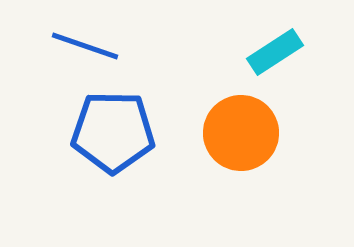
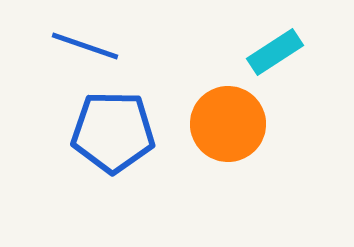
orange circle: moved 13 px left, 9 px up
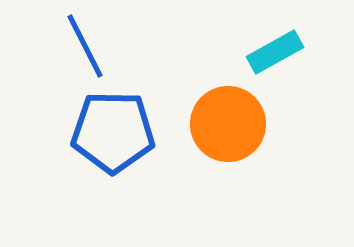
blue line: rotated 44 degrees clockwise
cyan rectangle: rotated 4 degrees clockwise
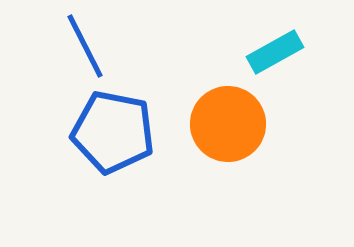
blue pentagon: rotated 10 degrees clockwise
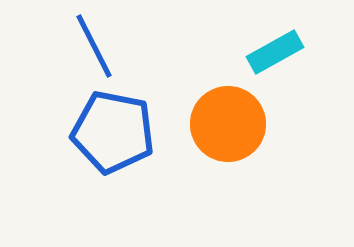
blue line: moved 9 px right
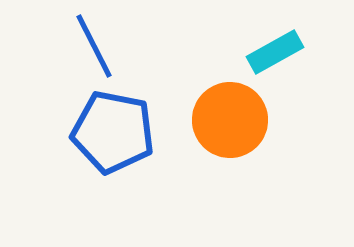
orange circle: moved 2 px right, 4 px up
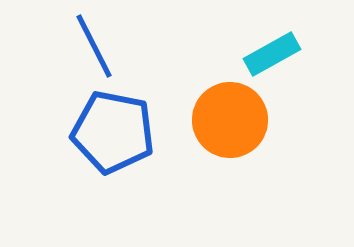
cyan rectangle: moved 3 px left, 2 px down
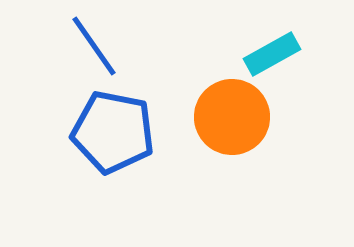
blue line: rotated 8 degrees counterclockwise
orange circle: moved 2 px right, 3 px up
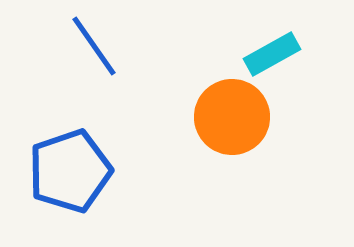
blue pentagon: moved 43 px left, 39 px down; rotated 30 degrees counterclockwise
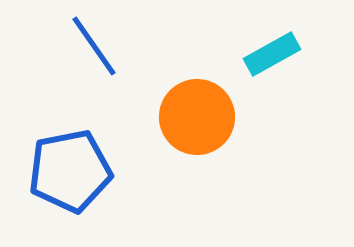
orange circle: moved 35 px left
blue pentagon: rotated 8 degrees clockwise
